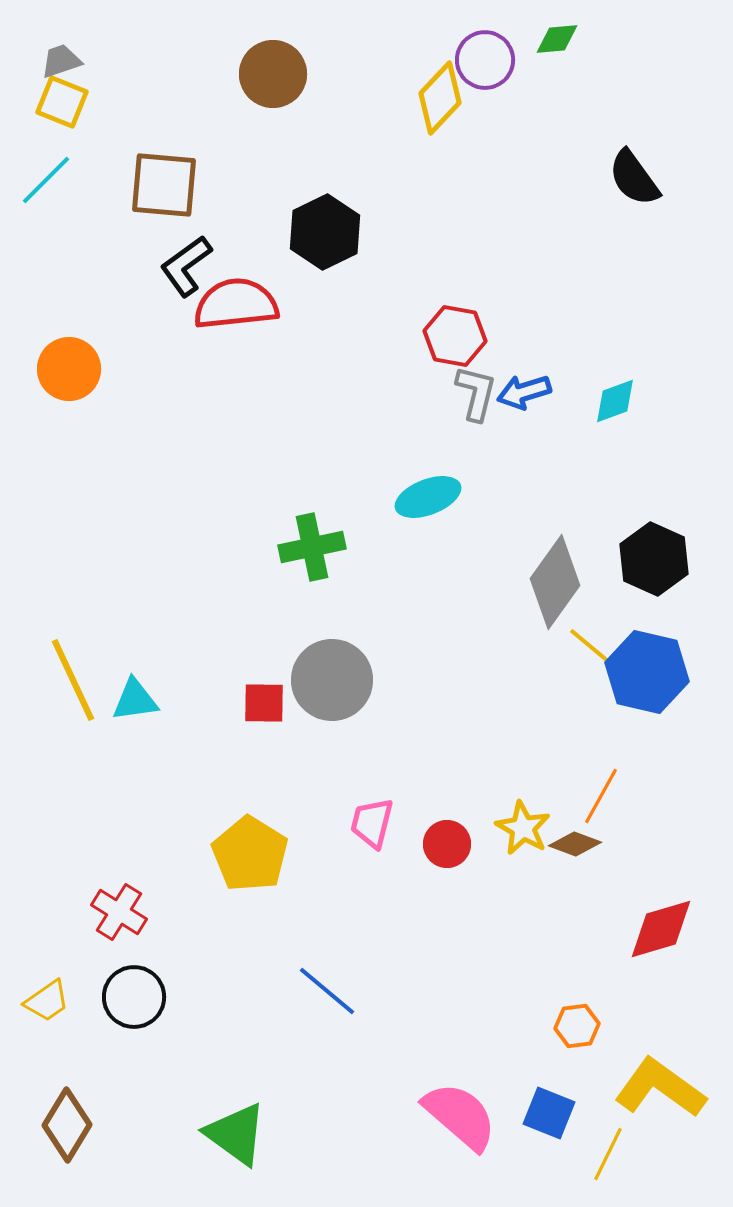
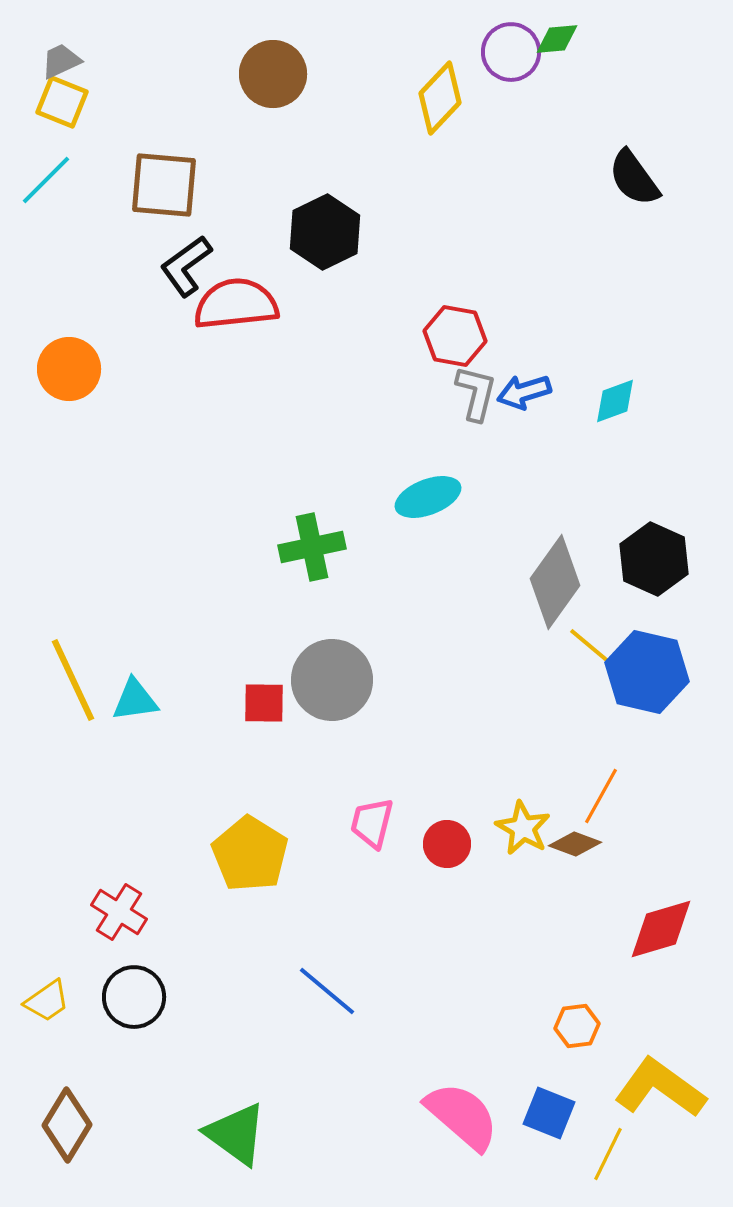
purple circle at (485, 60): moved 26 px right, 8 px up
gray trapezoid at (61, 61): rotated 6 degrees counterclockwise
pink semicircle at (460, 1116): moved 2 px right
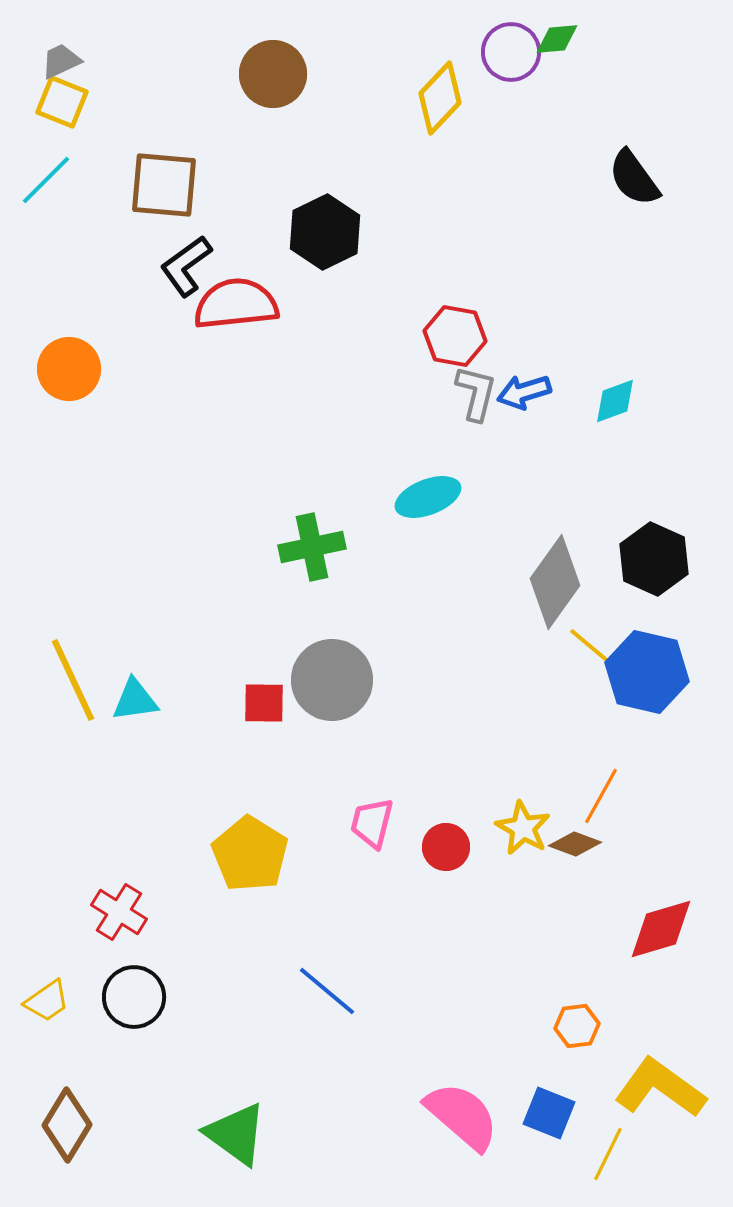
red circle at (447, 844): moved 1 px left, 3 px down
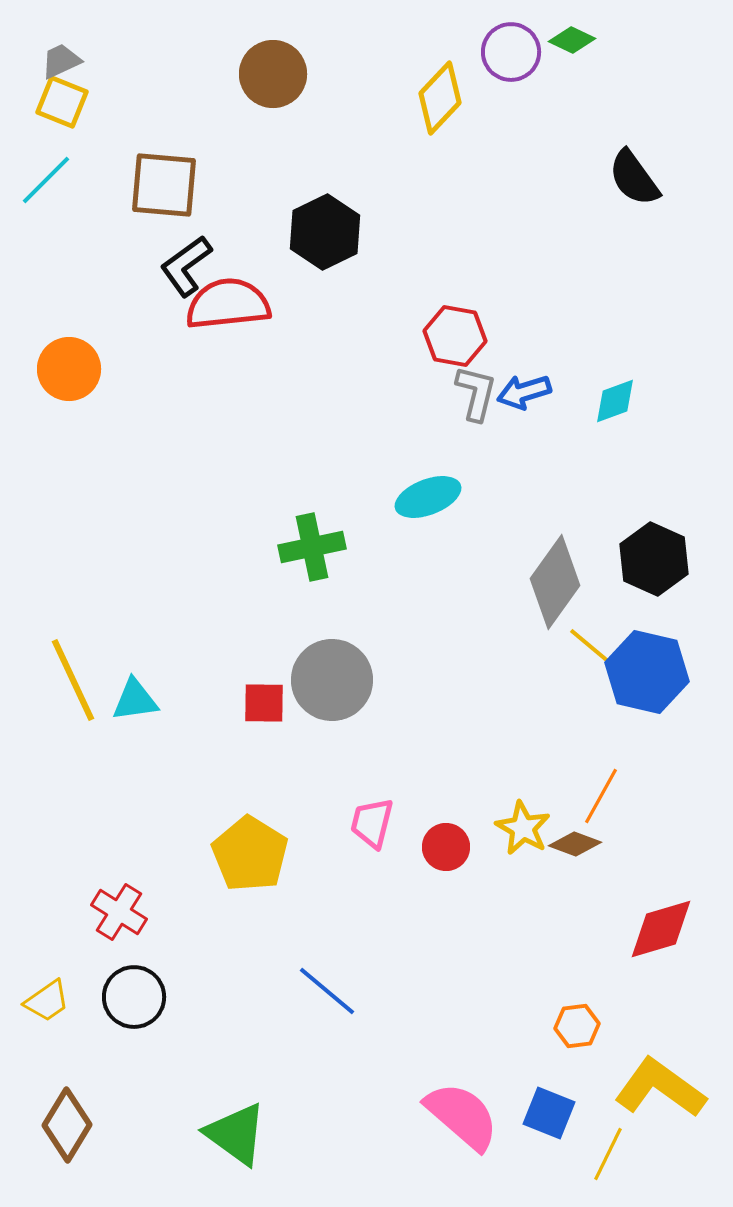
green diamond at (557, 39): moved 15 px right, 1 px down; rotated 30 degrees clockwise
red semicircle at (236, 304): moved 8 px left
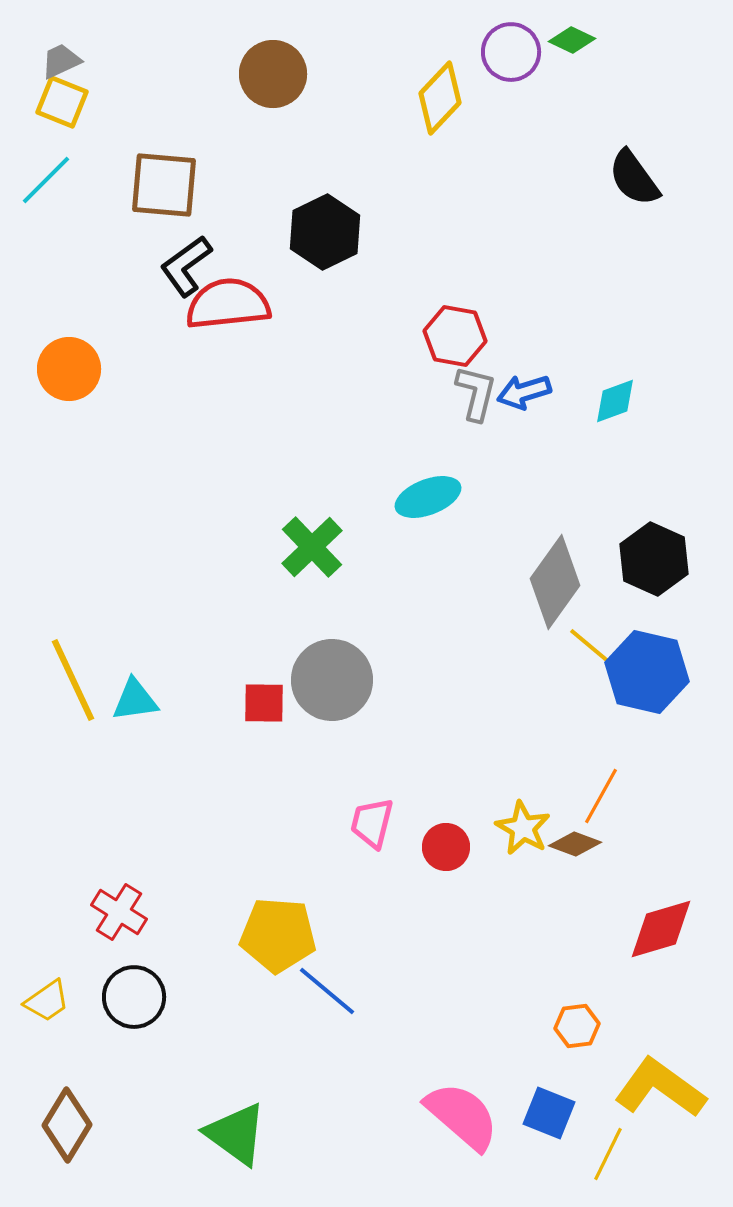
green cross at (312, 547): rotated 32 degrees counterclockwise
yellow pentagon at (250, 854): moved 28 px right, 81 px down; rotated 28 degrees counterclockwise
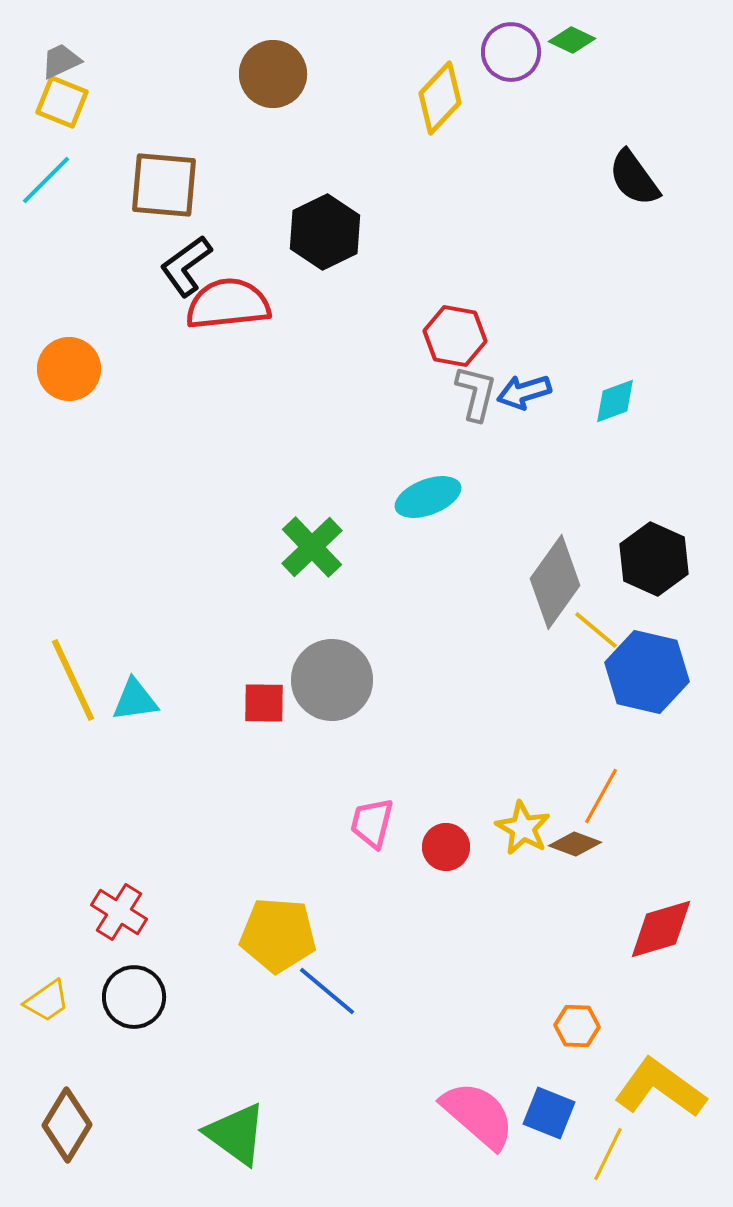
yellow line at (591, 647): moved 5 px right, 17 px up
orange hexagon at (577, 1026): rotated 9 degrees clockwise
pink semicircle at (462, 1116): moved 16 px right, 1 px up
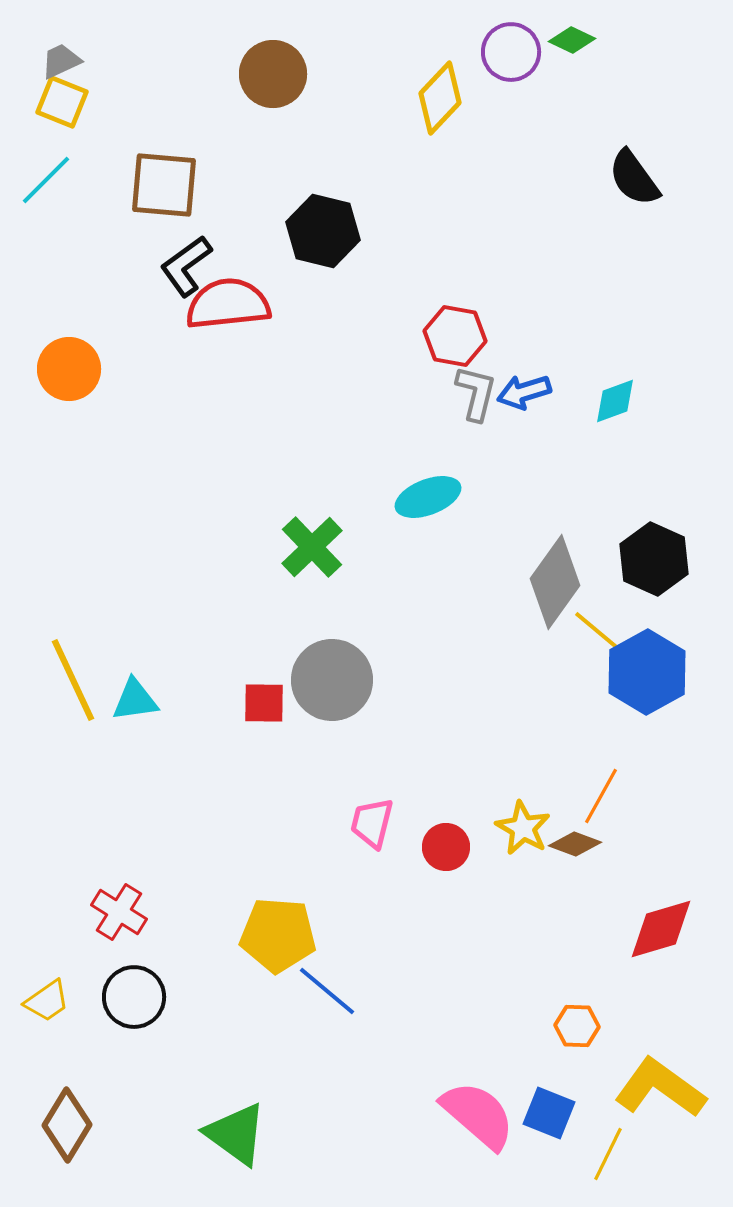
black hexagon at (325, 232): moved 2 px left, 1 px up; rotated 20 degrees counterclockwise
blue hexagon at (647, 672): rotated 18 degrees clockwise
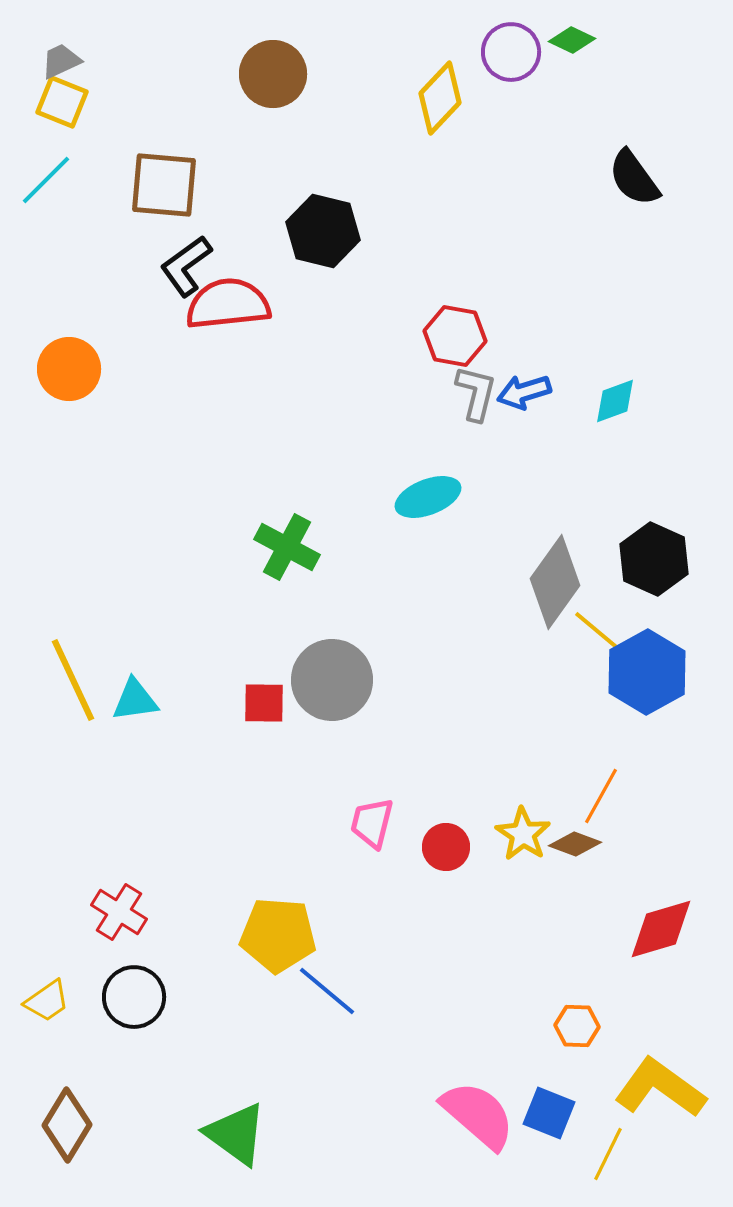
green cross at (312, 547): moved 25 px left; rotated 18 degrees counterclockwise
yellow star at (523, 828): moved 6 px down; rotated 4 degrees clockwise
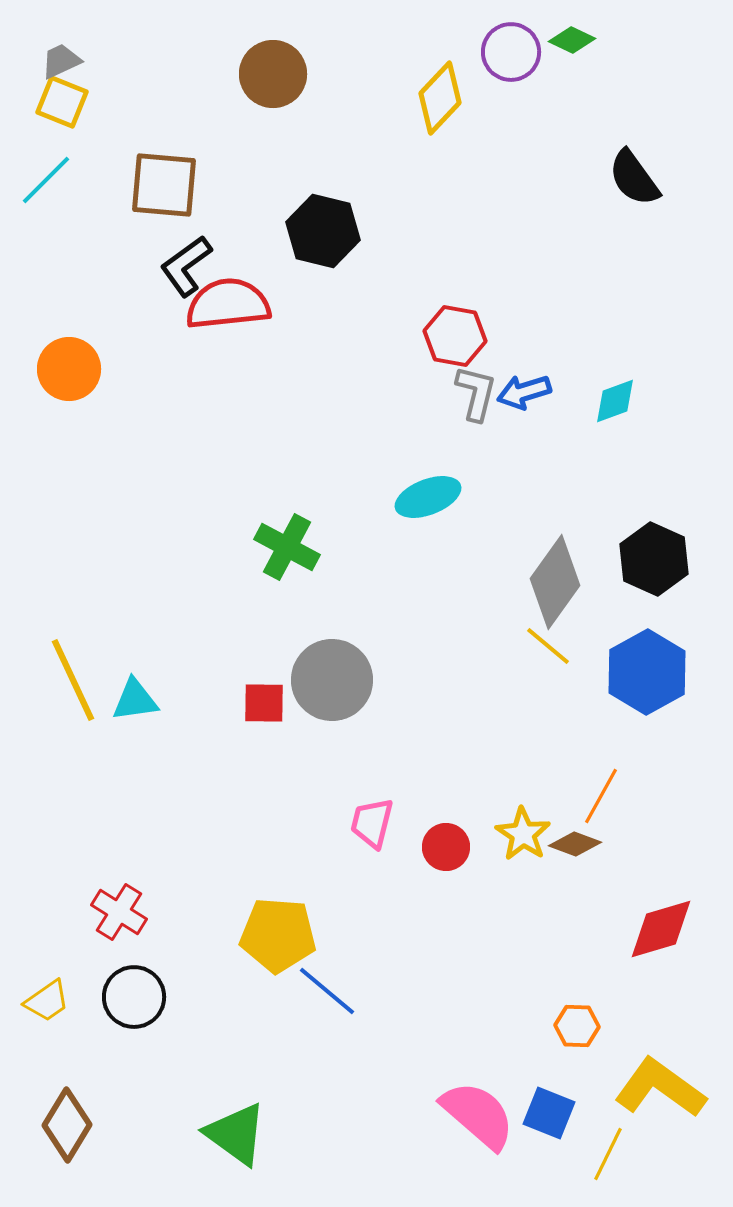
yellow line at (596, 630): moved 48 px left, 16 px down
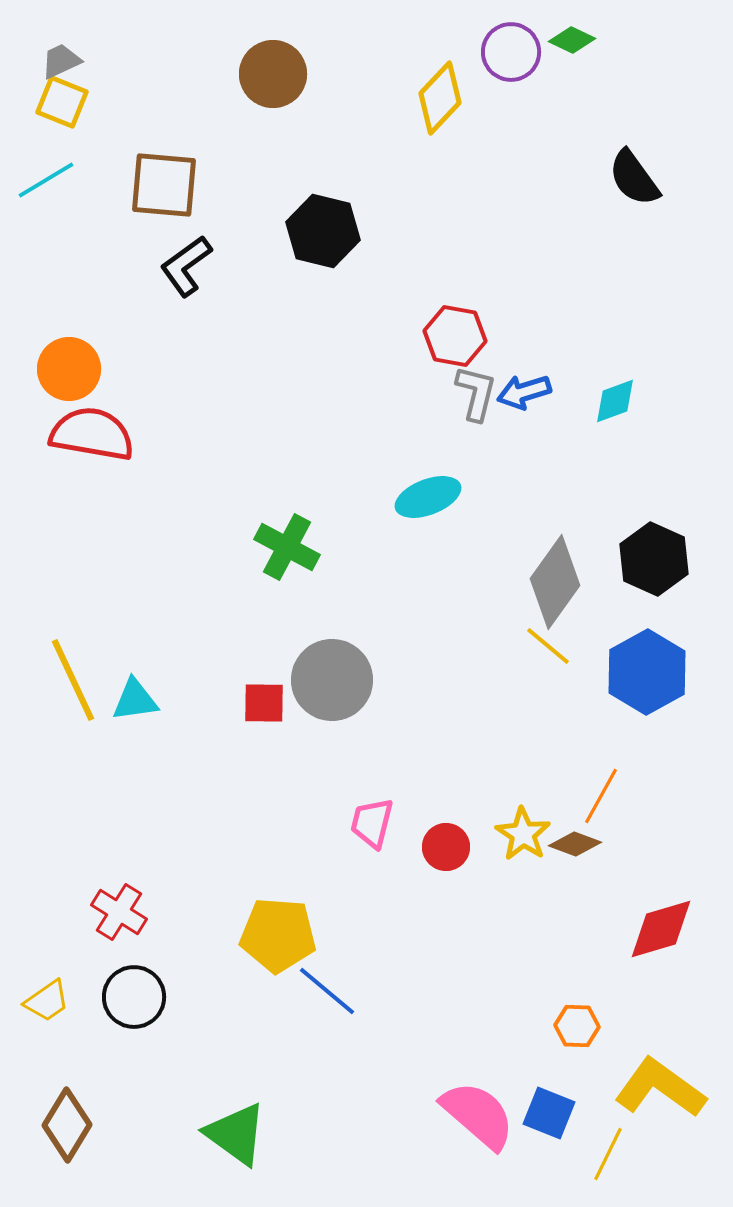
cyan line at (46, 180): rotated 14 degrees clockwise
red semicircle at (228, 304): moved 136 px left, 130 px down; rotated 16 degrees clockwise
